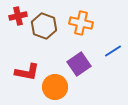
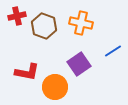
red cross: moved 1 px left
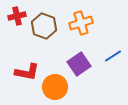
orange cross: rotated 30 degrees counterclockwise
blue line: moved 5 px down
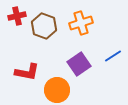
orange circle: moved 2 px right, 3 px down
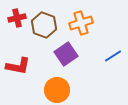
red cross: moved 2 px down
brown hexagon: moved 1 px up
purple square: moved 13 px left, 10 px up
red L-shape: moved 9 px left, 6 px up
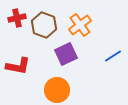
orange cross: moved 1 px left, 2 px down; rotated 20 degrees counterclockwise
purple square: rotated 10 degrees clockwise
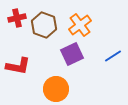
purple square: moved 6 px right
orange circle: moved 1 px left, 1 px up
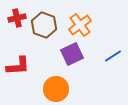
red L-shape: rotated 15 degrees counterclockwise
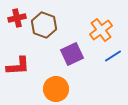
orange cross: moved 21 px right, 5 px down
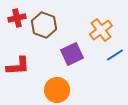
blue line: moved 2 px right, 1 px up
orange circle: moved 1 px right, 1 px down
